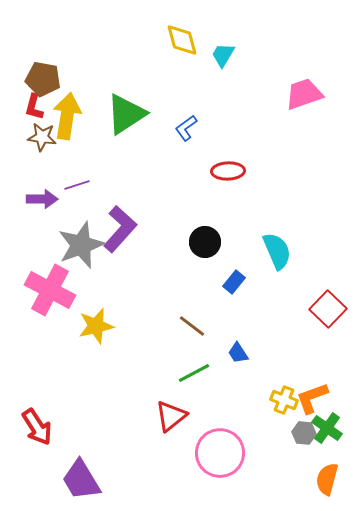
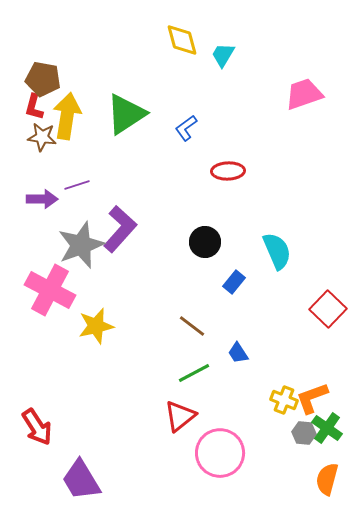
red triangle: moved 9 px right
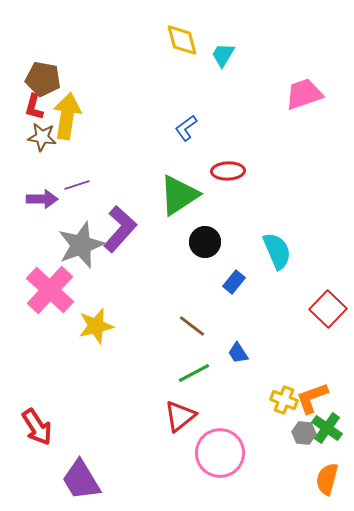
green triangle: moved 53 px right, 81 px down
pink cross: rotated 15 degrees clockwise
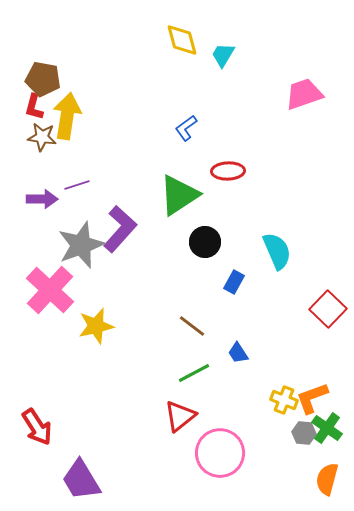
blue rectangle: rotated 10 degrees counterclockwise
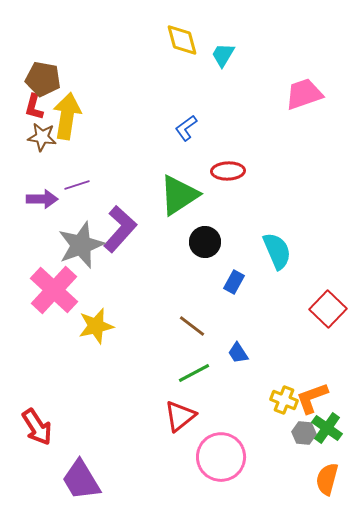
pink cross: moved 4 px right
pink circle: moved 1 px right, 4 px down
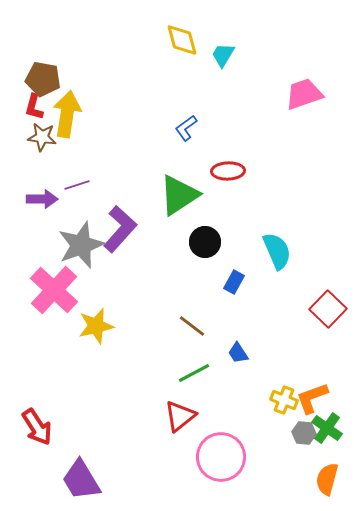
yellow arrow: moved 2 px up
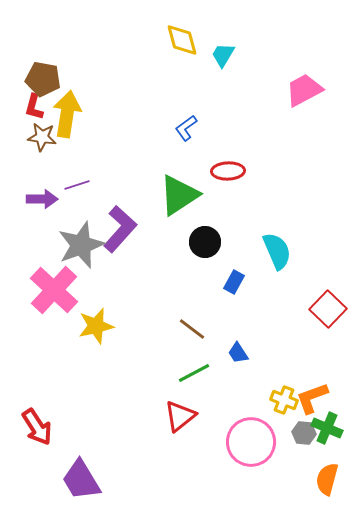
pink trapezoid: moved 4 px up; rotated 9 degrees counterclockwise
brown line: moved 3 px down
green cross: rotated 12 degrees counterclockwise
pink circle: moved 30 px right, 15 px up
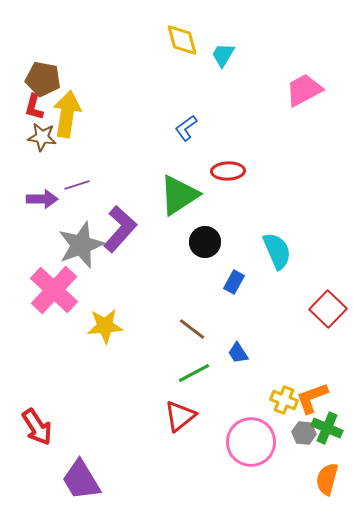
yellow star: moved 9 px right; rotated 9 degrees clockwise
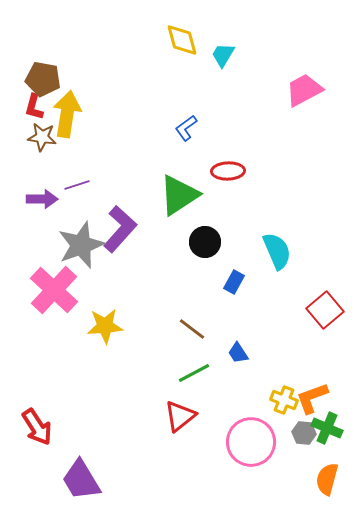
red square: moved 3 px left, 1 px down; rotated 6 degrees clockwise
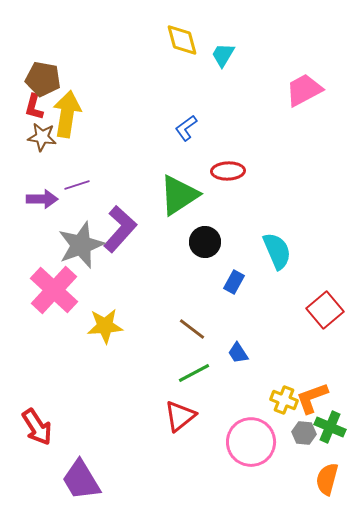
green cross: moved 3 px right, 1 px up
